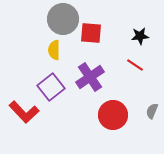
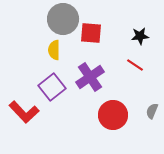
purple square: moved 1 px right
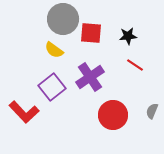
black star: moved 12 px left
yellow semicircle: rotated 54 degrees counterclockwise
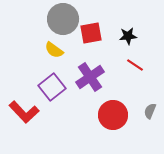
red square: rotated 15 degrees counterclockwise
gray semicircle: moved 2 px left
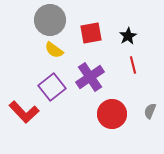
gray circle: moved 13 px left, 1 px down
black star: rotated 24 degrees counterclockwise
red line: moved 2 px left; rotated 42 degrees clockwise
red circle: moved 1 px left, 1 px up
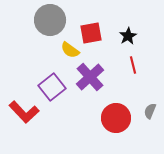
yellow semicircle: moved 16 px right
purple cross: rotated 8 degrees counterclockwise
red circle: moved 4 px right, 4 px down
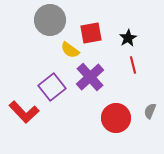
black star: moved 2 px down
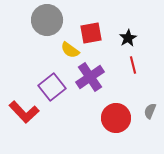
gray circle: moved 3 px left
purple cross: rotated 8 degrees clockwise
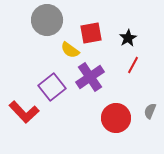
red line: rotated 42 degrees clockwise
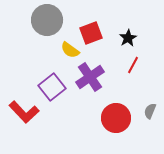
red square: rotated 10 degrees counterclockwise
